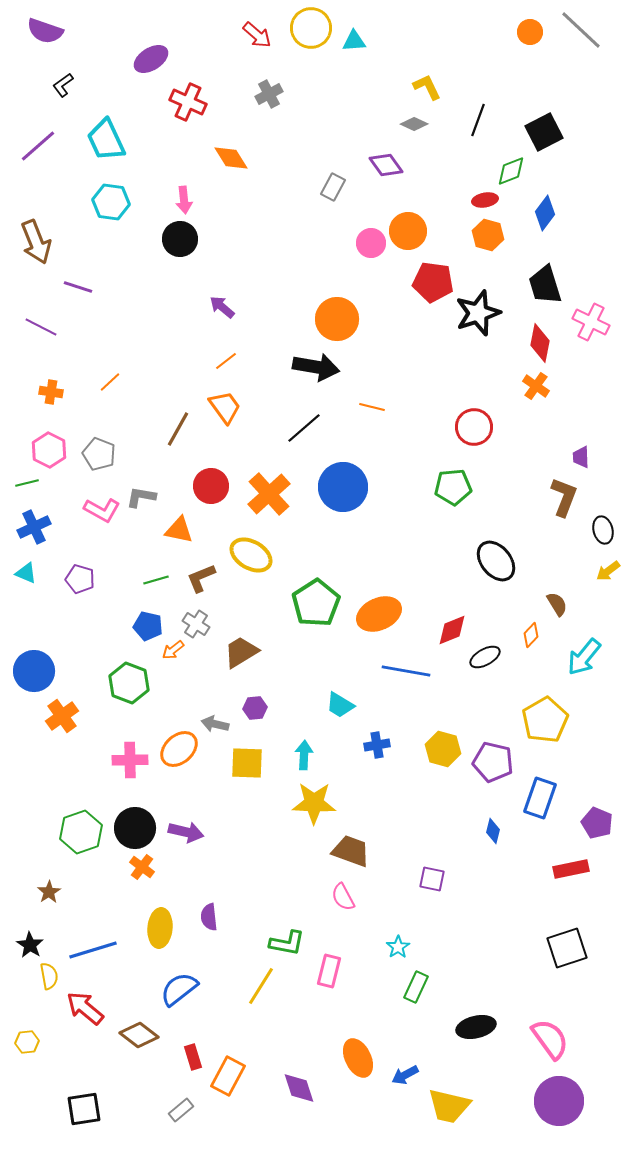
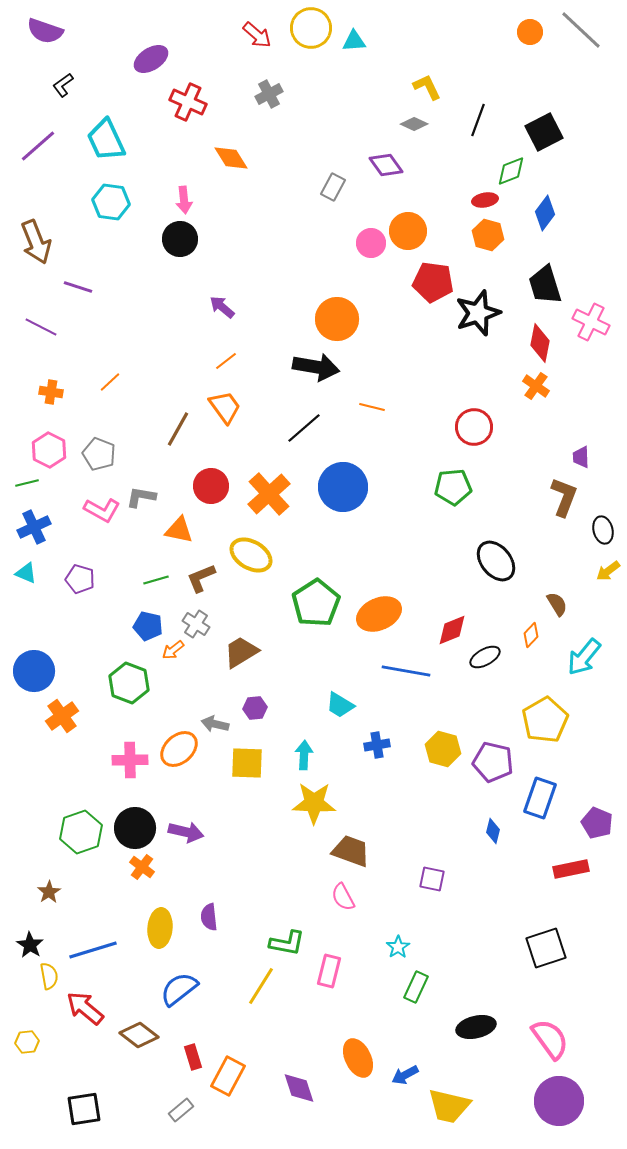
black square at (567, 948): moved 21 px left
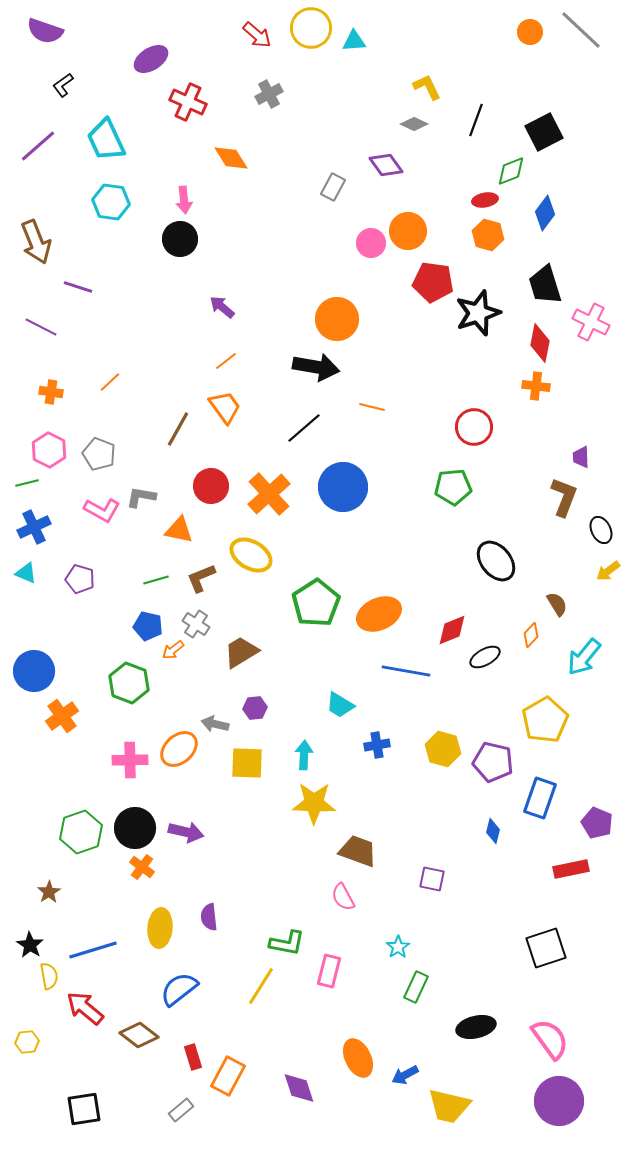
black line at (478, 120): moved 2 px left
orange cross at (536, 386): rotated 28 degrees counterclockwise
black ellipse at (603, 530): moved 2 px left; rotated 12 degrees counterclockwise
brown trapezoid at (351, 851): moved 7 px right
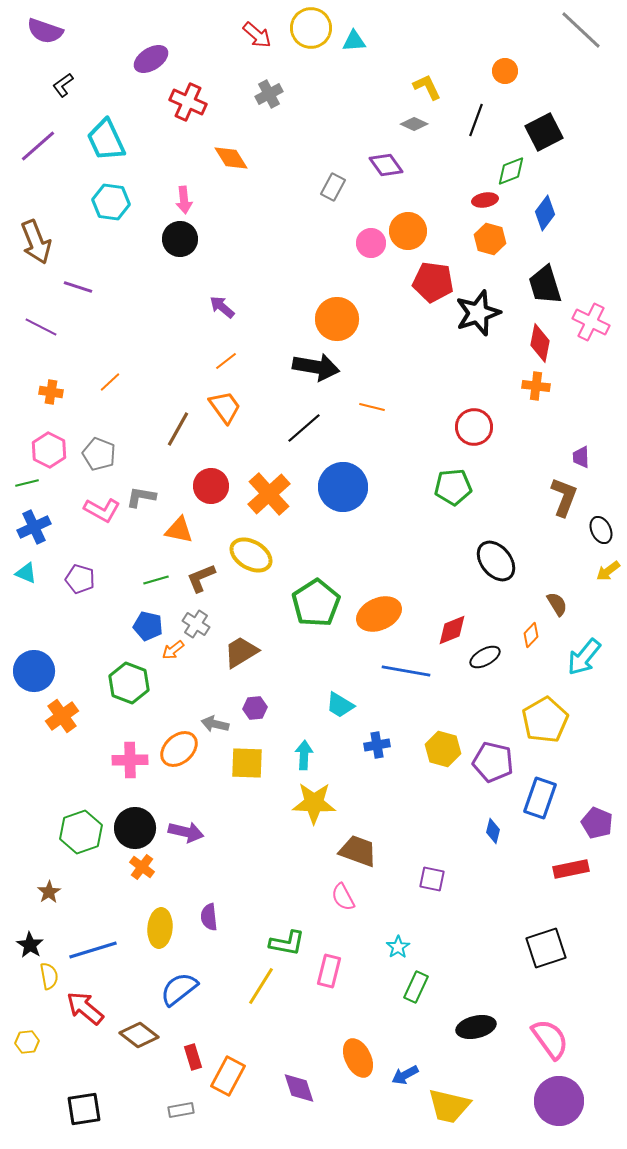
orange circle at (530, 32): moved 25 px left, 39 px down
orange hexagon at (488, 235): moved 2 px right, 4 px down
gray rectangle at (181, 1110): rotated 30 degrees clockwise
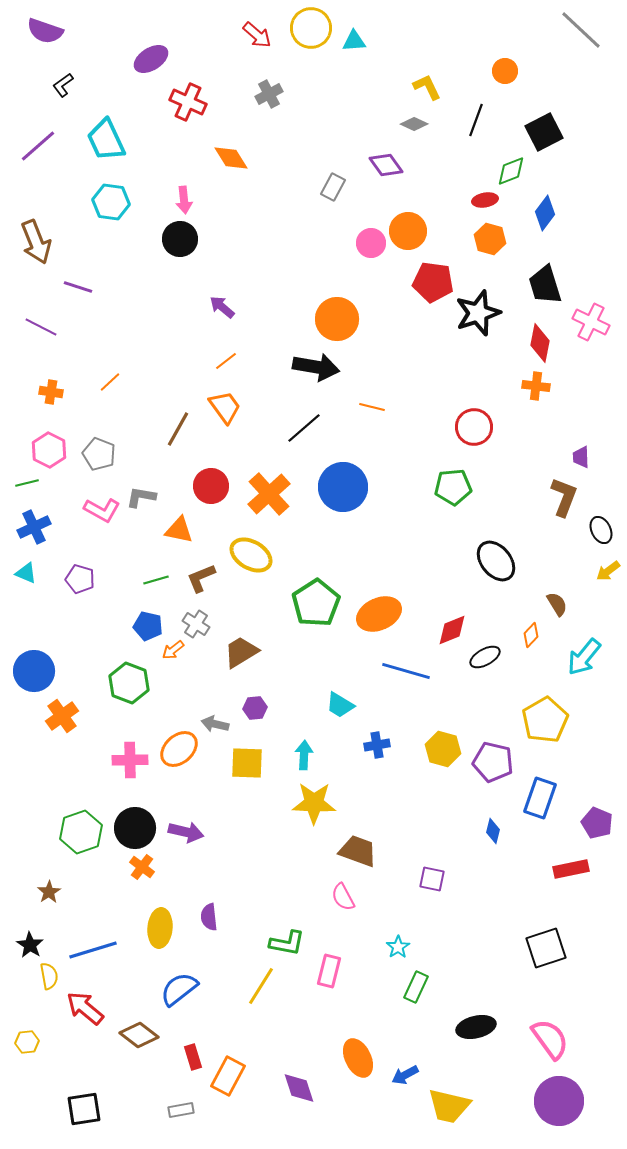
blue line at (406, 671): rotated 6 degrees clockwise
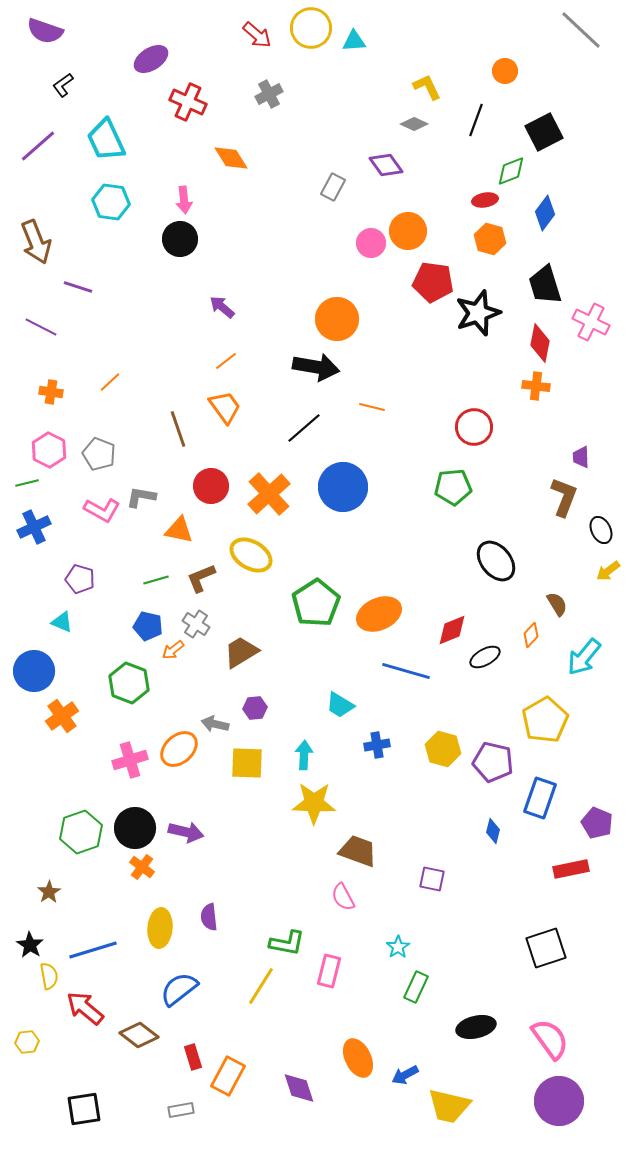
brown line at (178, 429): rotated 48 degrees counterclockwise
cyan triangle at (26, 573): moved 36 px right, 49 px down
pink cross at (130, 760): rotated 16 degrees counterclockwise
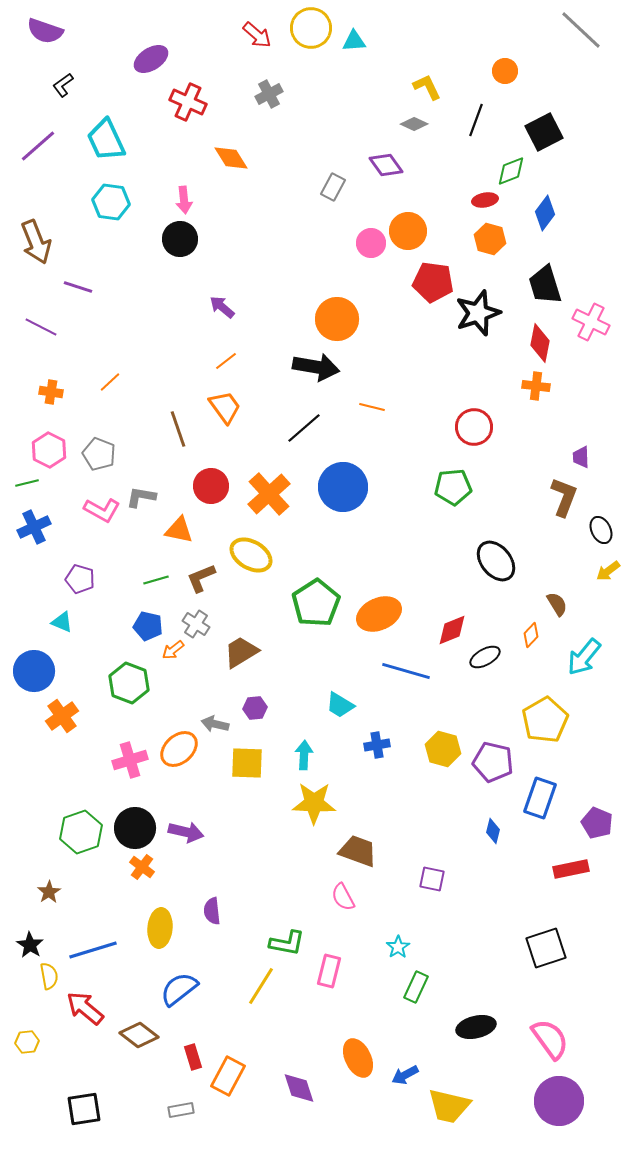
purple semicircle at (209, 917): moved 3 px right, 6 px up
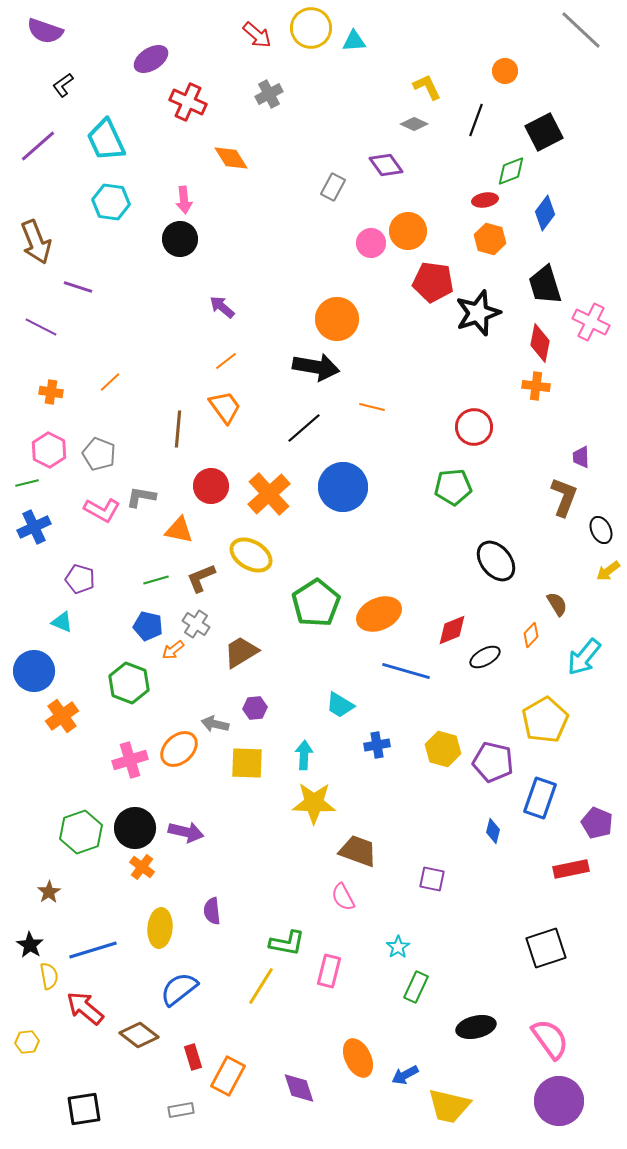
brown line at (178, 429): rotated 24 degrees clockwise
